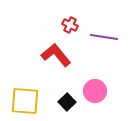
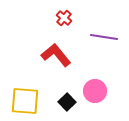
red cross: moved 6 px left, 7 px up; rotated 14 degrees clockwise
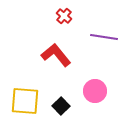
red cross: moved 2 px up
black square: moved 6 px left, 4 px down
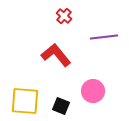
purple line: rotated 16 degrees counterclockwise
pink circle: moved 2 px left
black square: rotated 24 degrees counterclockwise
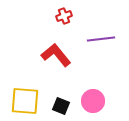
red cross: rotated 28 degrees clockwise
purple line: moved 3 px left, 2 px down
pink circle: moved 10 px down
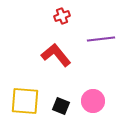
red cross: moved 2 px left
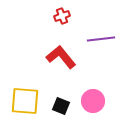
red L-shape: moved 5 px right, 2 px down
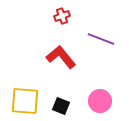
purple line: rotated 28 degrees clockwise
pink circle: moved 7 px right
